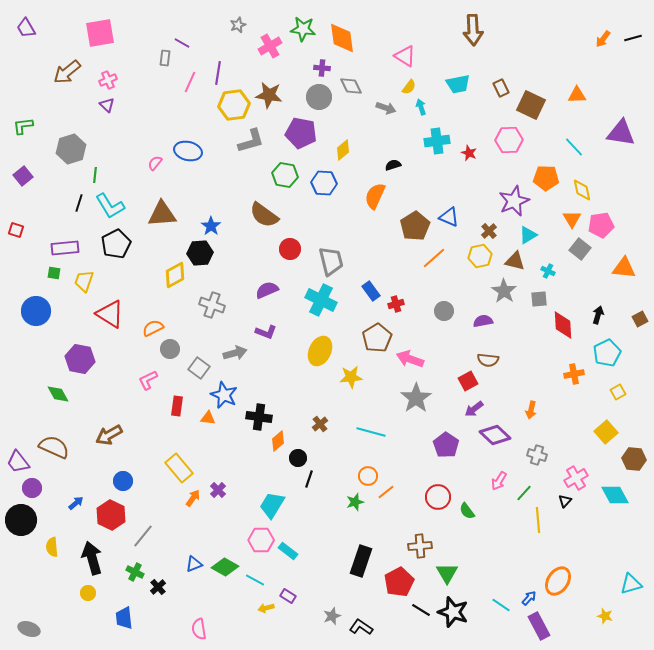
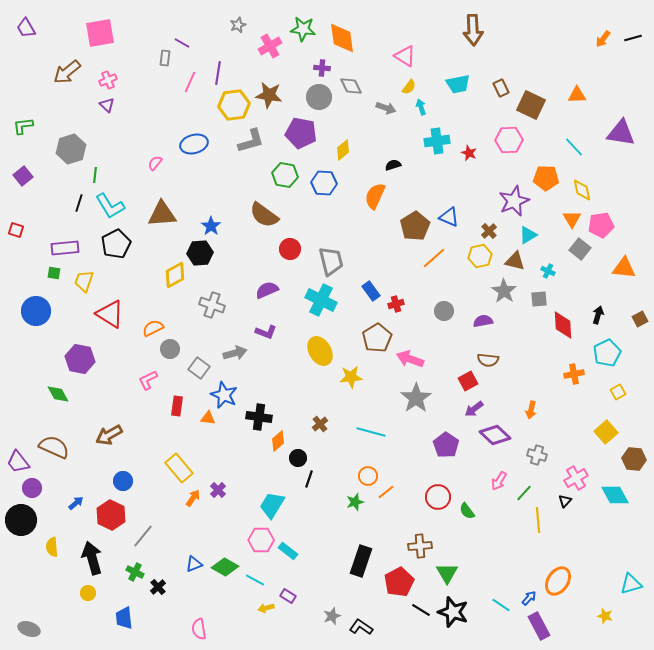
blue ellipse at (188, 151): moved 6 px right, 7 px up; rotated 28 degrees counterclockwise
yellow ellipse at (320, 351): rotated 56 degrees counterclockwise
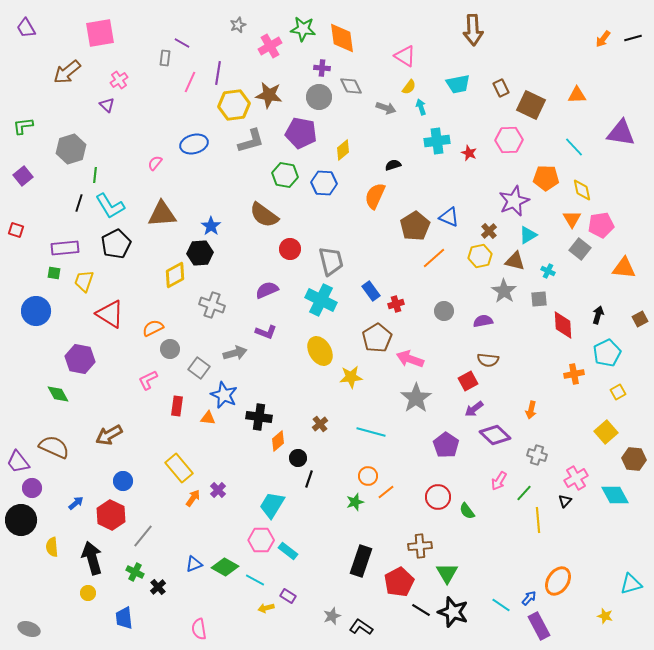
pink cross at (108, 80): moved 11 px right; rotated 12 degrees counterclockwise
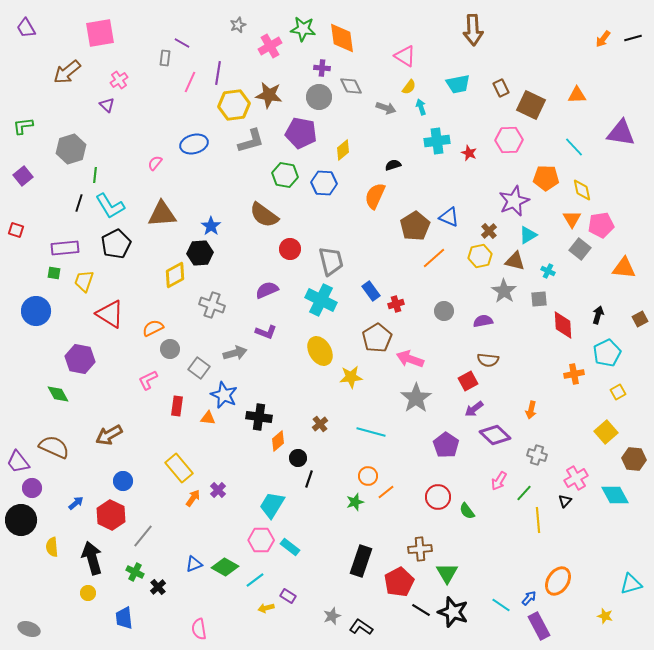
brown cross at (420, 546): moved 3 px down
cyan rectangle at (288, 551): moved 2 px right, 4 px up
cyan line at (255, 580): rotated 66 degrees counterclockwise
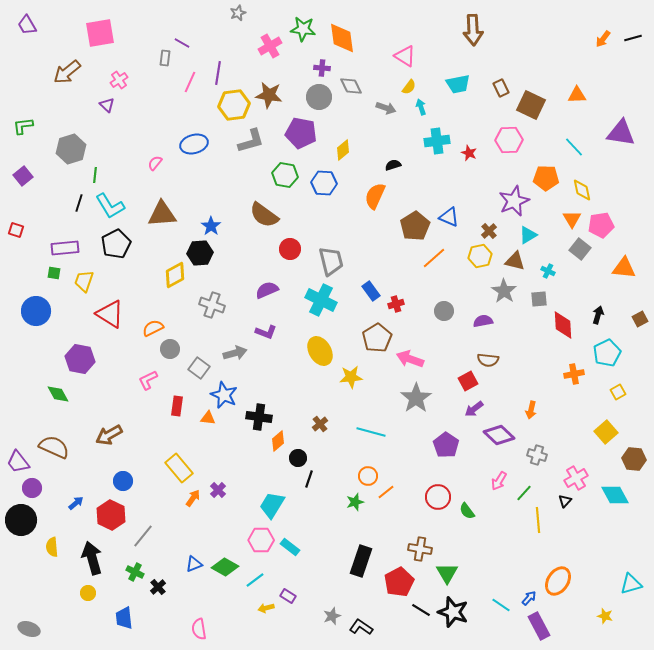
gray star at (238, 25): moved 12 px up
purple trapezoid at (26, 28): moved 1 px right, 3 px up
purple diamond at (495, 435): moved 4 px right
brown cross at (420, 549): rotated 15 degrees clockwise
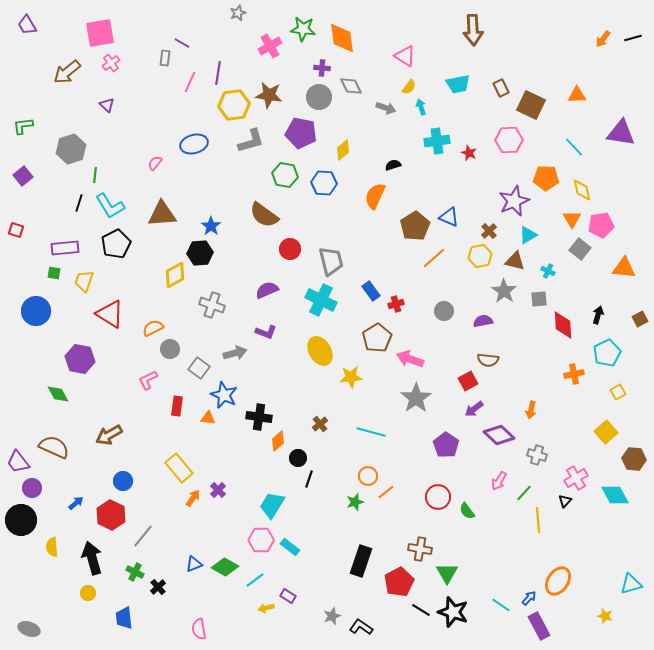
pink cross at (119, 80): moved 8 px left, 17 px up
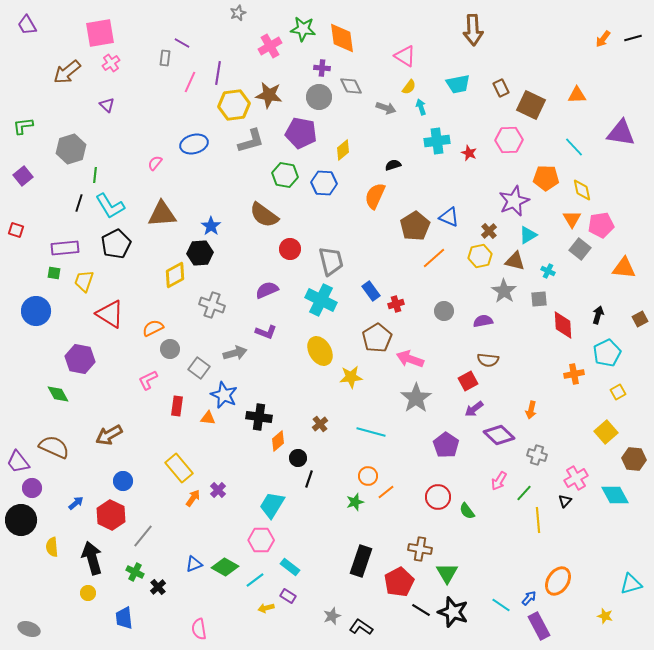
cyan rectangle at (290, 547): moved 20 px down
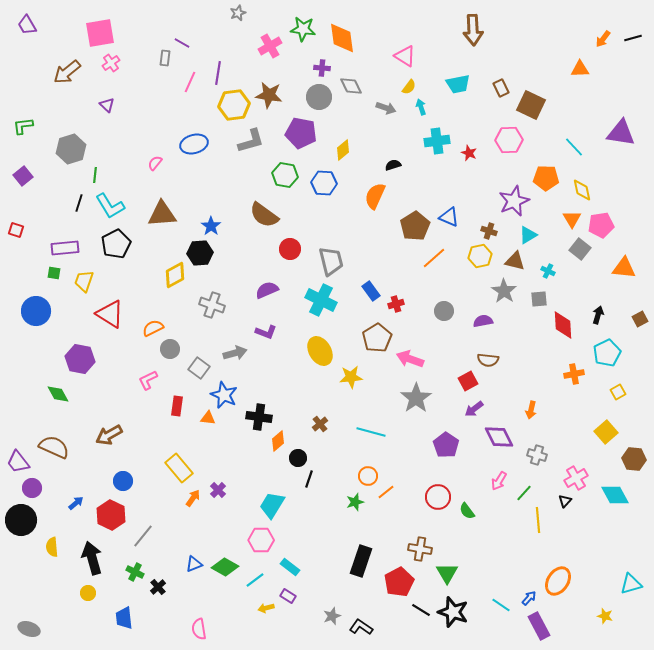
orange triangle at (577, 95): moved 3 px right, 26 px up
brown cross at (489, 231): rotated 28 degrees counterclockwise
purple diamond at (499, 435): moved 2 px down; rotated 20 degrees clockwise
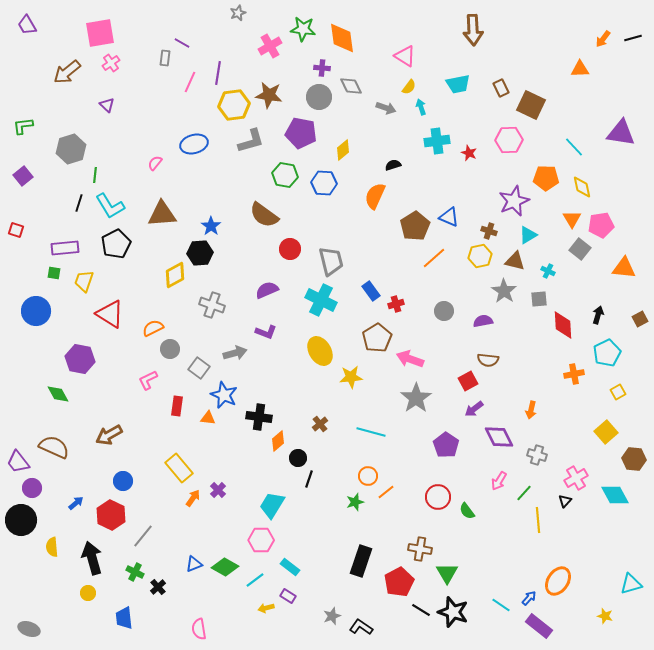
yellow diamond at (582, 190): moved 3 px up
purple rectangle at (539, 626): rotated 24 degrees counterclockwise
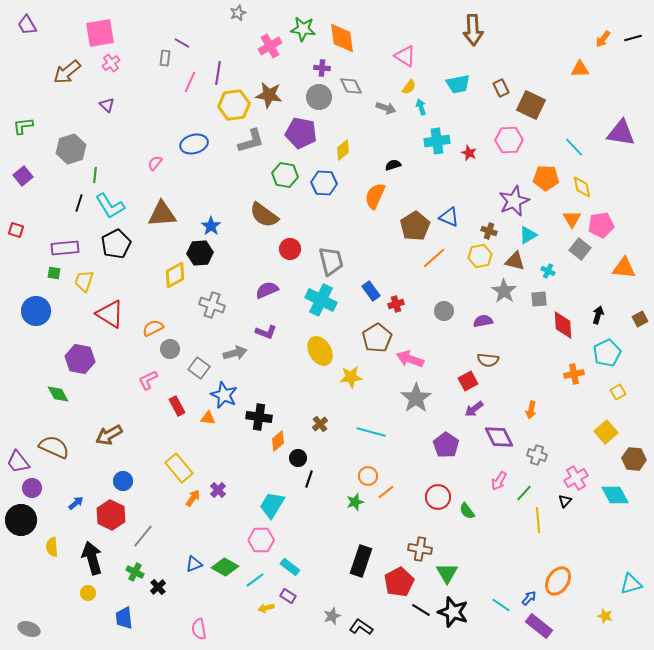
red rectangle at (177, 406): rotated 36 degrees counterclockwise
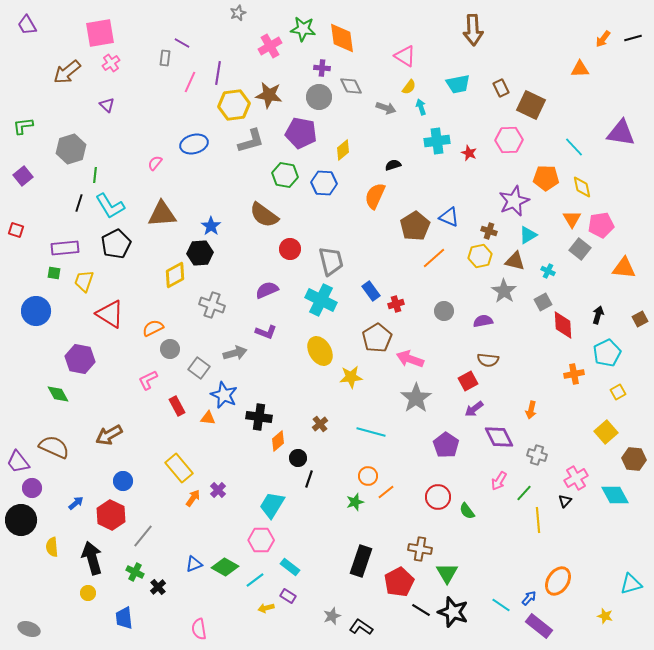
gray square at (539, 299): moved 4 px right, 3 px down; rotated 24 degrees counterclockwise
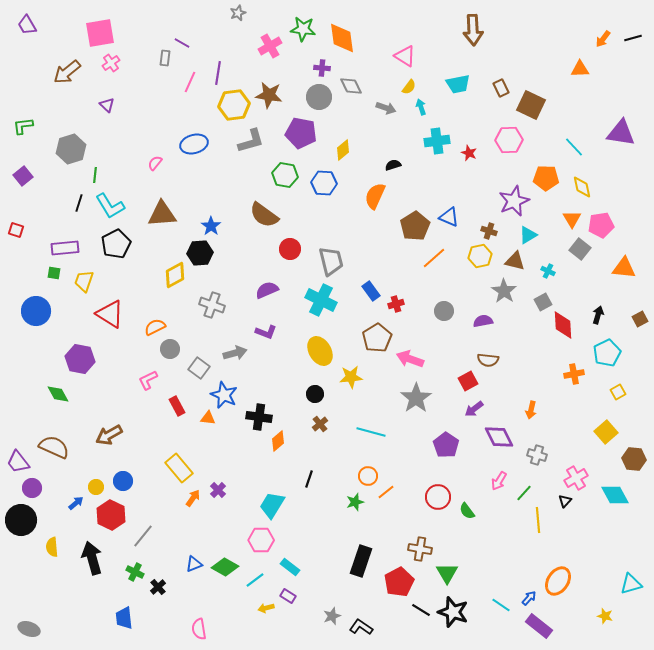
orange semicircle at (153, 328): moved 2 px right, 1 px up
black circle at (298, 458): moved 17 px right, 64 px up
yellow circle at (88, 593): moved 8 px right, 106 px up
